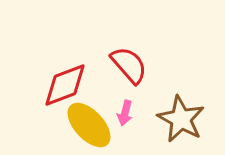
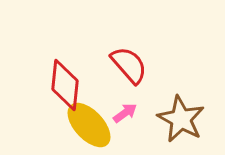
red diamond: rotated 63 degrees counterclockwise
pink arrow: rotated 140 degrees counterclockwise
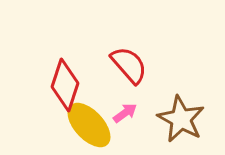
red diamond: rotated 12 degrees clockwise
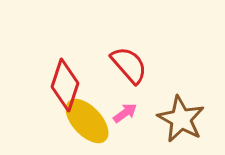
yellow ellipse: moved 2 px left, 4 px up
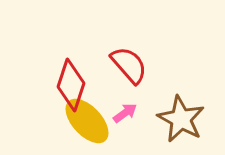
red diamond: moved 6 px right
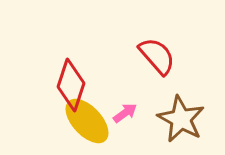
red semicircle: moved 28 px right, 9 px up
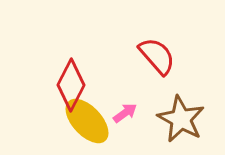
red diamond: rotated 9 degrees clockwise
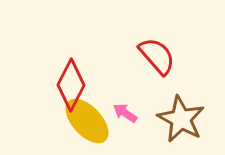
pink arrow: rotated 110 degrees counterclockwise
